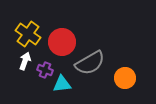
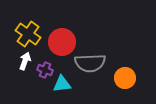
gray semicircle: rotated 28 degrees clockwise
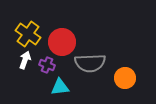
white arrow: moved 1 px up
purple cross: moved 2 px right, 5 px up
cyan triangle: moved 2 px left, 3 px down
